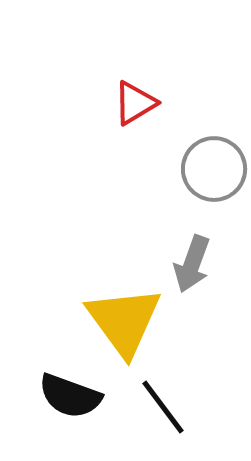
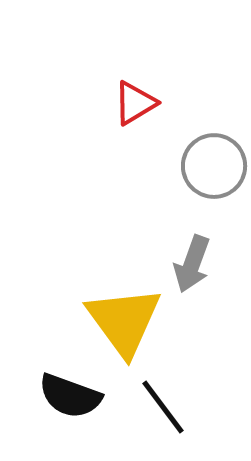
gray circle: moved 3 px up
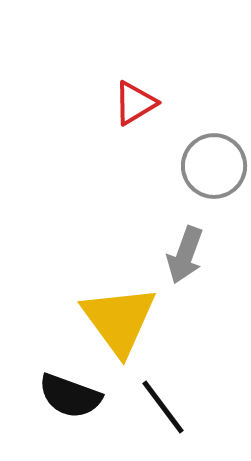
gray arrow: moved 7 px left, 9 px up
yellow triangle: moved 5 px left, 1 px up
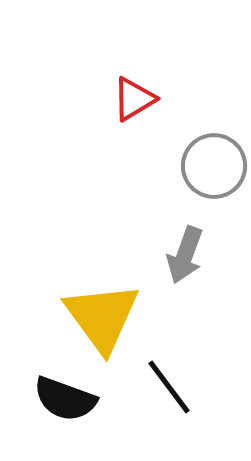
red triangle: moved 1 px left, 4 px up
yellow triangle: moved 17 px left, 3 px up
black semicircle: moved 5 px left, 3 px down
black line: moved 6 px right, 20 px up
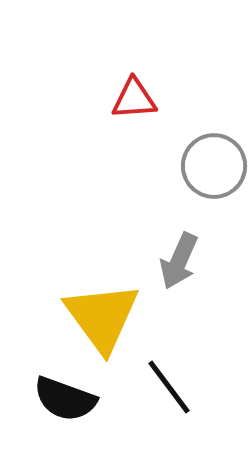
red triangle: rotated 27 degrees clockwise
gray arrow: moved 6 px left, 6 px down; rotated 4 degrees clockwise
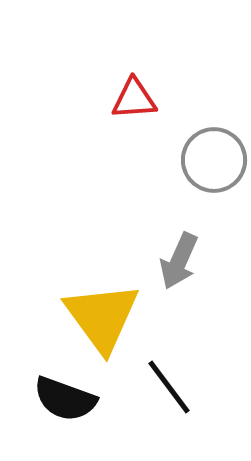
gray circle: moved 6 px up
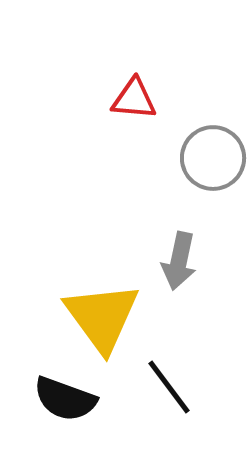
red triangle: rotated 9 degrees clockwise
gray circle: moved 1 px left, 2 px up
gray arrow: rotated 12 degrees counterclockwise
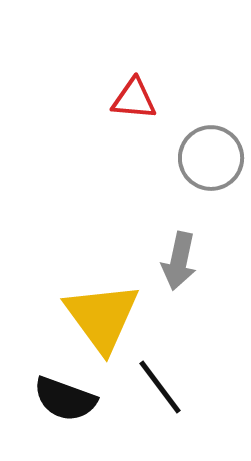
gray circle: moved 2 px left
black line: moved 9 px left
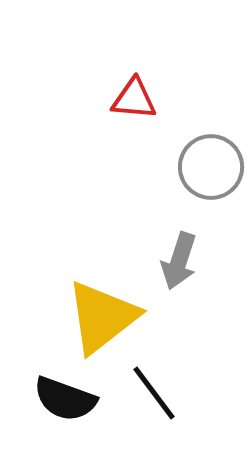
gray circle: moved 9 px down
gray arrow: rotated 6 degrees clockwise
yellow triangle: rotated 28 degrees clockwise
black line: moved 6 px left, 6 px down
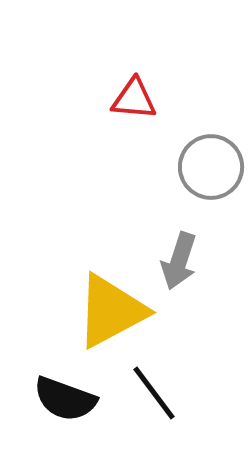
yellow triangle: moved 9 px right, 6 px up; rotated 10 degrees clockwise
